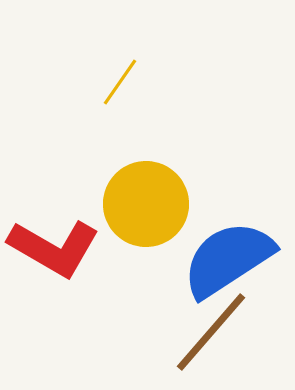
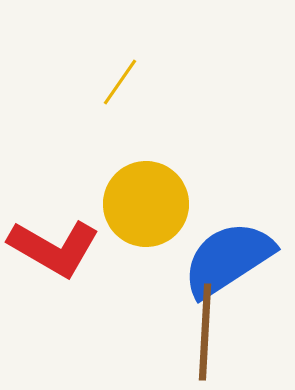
brown line: moved 6 px left; rotated 38 degrees counterclockwise
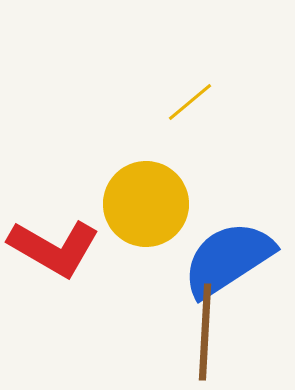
yellow line: moved 70 px right, 20 px down; rotated 15 degrees clockwise
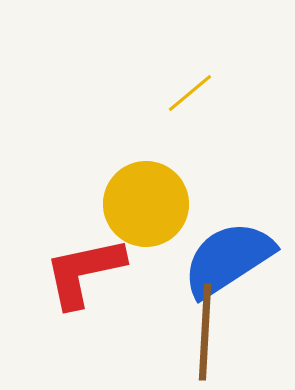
yellow line: moved 9 px up
red L-shape: moved 30 px right, 24 px down; rotated 138 degrees clockwise
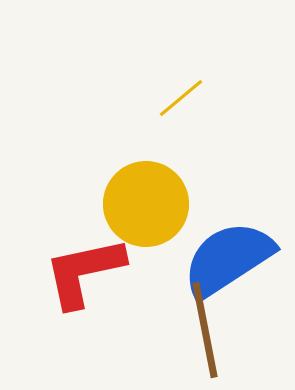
yellow line: moved 9 px left, 5 px down
brown line: moved 2 px up; rotated 14 degrees counterclockwise
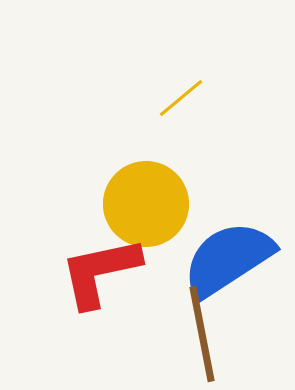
red L-shape: moved 16 px right
brown line: moved 3 px left, 4 px down
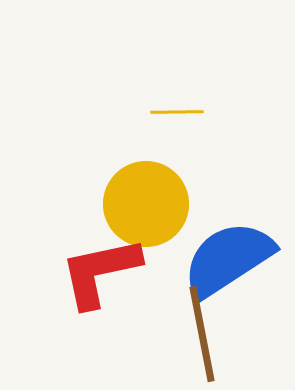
yellow line: moved 4 px left, 14 px down; rotated 39 degrees clockwise
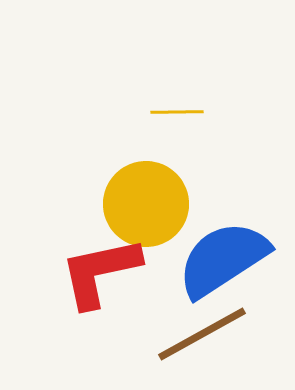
blue semicircle: moved 5 px left
brown line: rotated 72 degrees clockwise
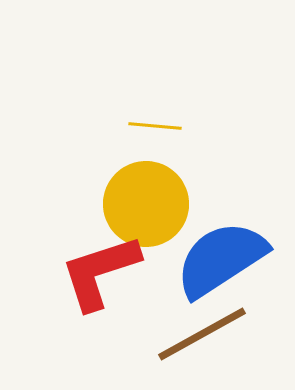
yellow line: moved 22 px left, 14 px down; rotated 6 degrees clockwise
blue semicircle: moved 2 px left
red L-shape: rotated 6 degrees counterclockwise
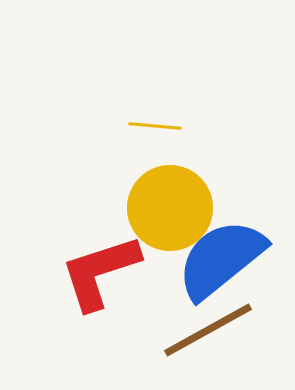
yellow circle: moved 24 px right, 4 px down
blue semicircle: rotated 6 degrees counterclockwise
brown line: moved 6 px right, 4 px up
